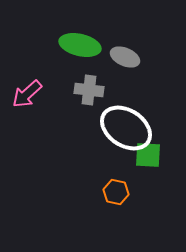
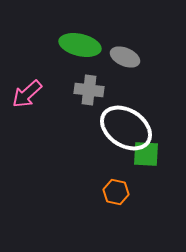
green square: moved 2 px left, 1 px up
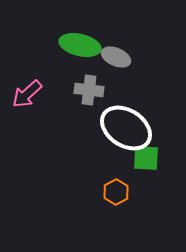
gray ellipse: moved 9 px left
green square: moved 4 px down
orange hexagon: rotated 20 degrees clockwise
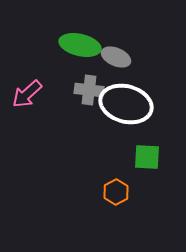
white ellipse: moved 24 px up; rotated 18 degrees counterclockwise
green square: moved 1 px right, 1 px up
